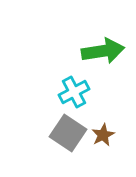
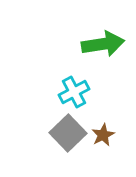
green arrow: moved 7 px up
gray square: rotated 12 degrees clockwise
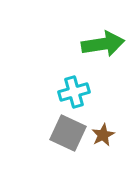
cyan cross: rotated 12 degrees clockwise
gray square: rotated 21 degrees counterclockwise
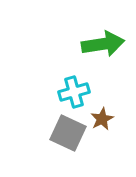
brown star: moved 1 px left, 16 px up
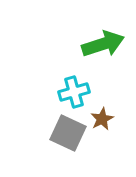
green arrow: rotated 9 degrees counterclockwise
